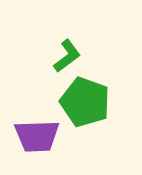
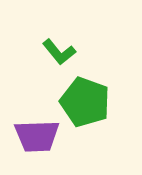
green L-shape: moved 8 px left, 4 px up; rotated 88 degrees clockwise
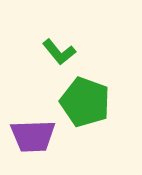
purple trapezoid: moved 4 px left
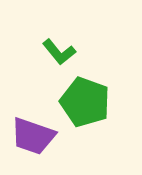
purple trapezoid: rotated 21 degrees clockwise
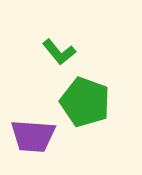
purple trapezoid: rotated 15 degrees counterclockwise
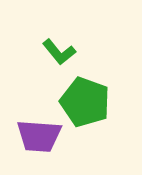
purple trapezoid: moved 6 px right
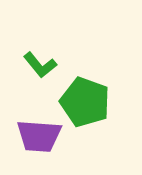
green L-shape: moved 19 px left, 13 px down
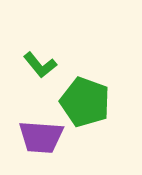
purple trapezoid: moved 2 px right, 1 px down
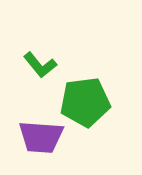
green pentagon: rotated 27 degrees counterclockwise
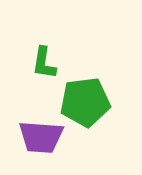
green L-shape: moved 4 px right, 2 px up; rotated 48 degrees clockwise
